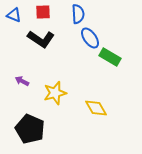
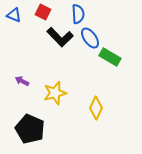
red square: rotated 28 degrees clockwise
black L-shape: moved 19 px right, 2 px up; rotated 12 degrees clockwise
yellow diamond: rotated 55 degrees clockwise
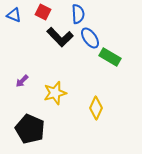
purple arrow: rotated 72 degrees counterclockwise
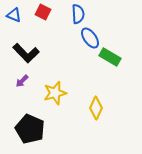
black L-shape: moved 34 px left, 16 px down
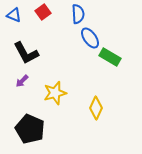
red square: rotated 28 degrees clockwise
black L-shape: rotated 16 degrees clockwise
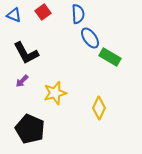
yellow diamond: moved 3 px right
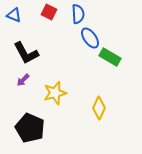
red square: moved 6 px right; rotated 28 degrees counterclockwise
purple arrow: moved 1 px right, 1 px up
black pentagon: moved 1 px up
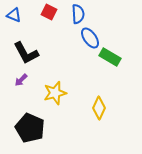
purple arrow: moved 2 px left
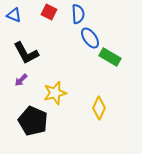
black pentagon: moved 3 px right, 7 px up
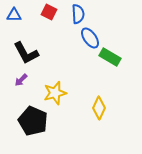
blue triangle: rotated 21 degrees counterclockwise
